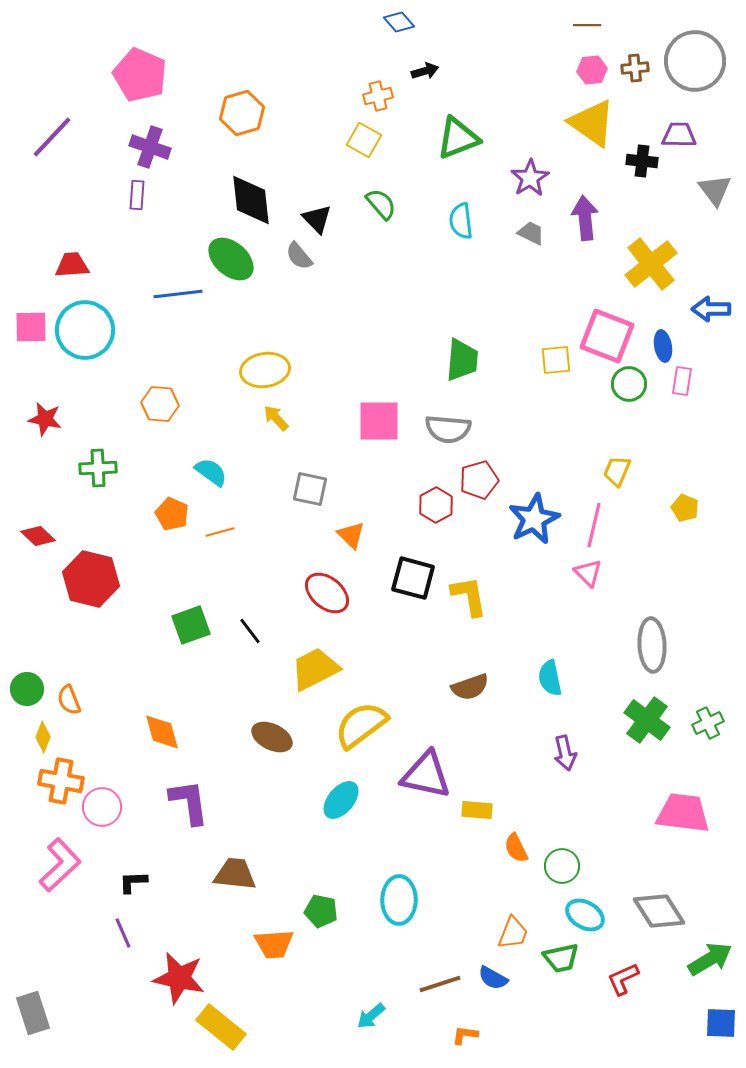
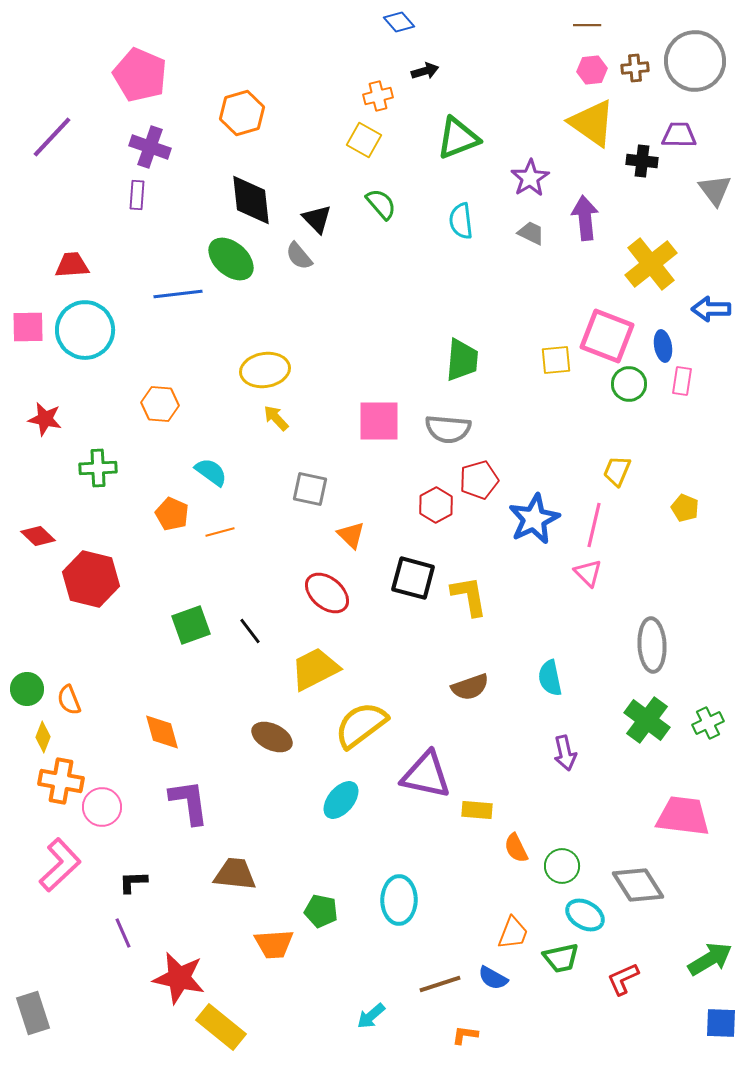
pink square at (31, 327): moved 3 px left
pink trapezoid at (683, 813): moved 3 px down
gray diamond at (659, 911): moved 21 px left, 26 px up
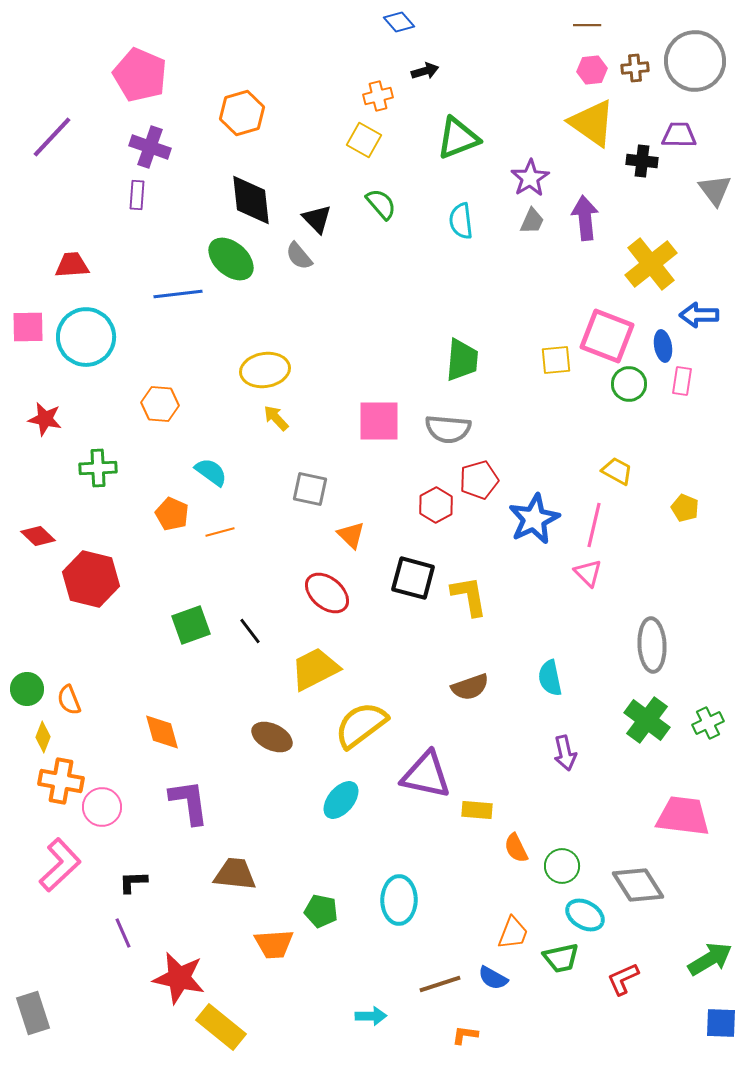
gray trapezoid at (531, 233): moved 1 px right, 12 px up; rotated 88 degrees clockwise
blue arrow at (711, 309): moved 12 px left, 6 px down
cyan circle at (85, 330): moved 1 px right, 7 px down
yellow trapezoid at (617, 471): rotated 96 degrees clockwise
cyan arrow at (371, 1016): rotated 140 degrees counterclockwise
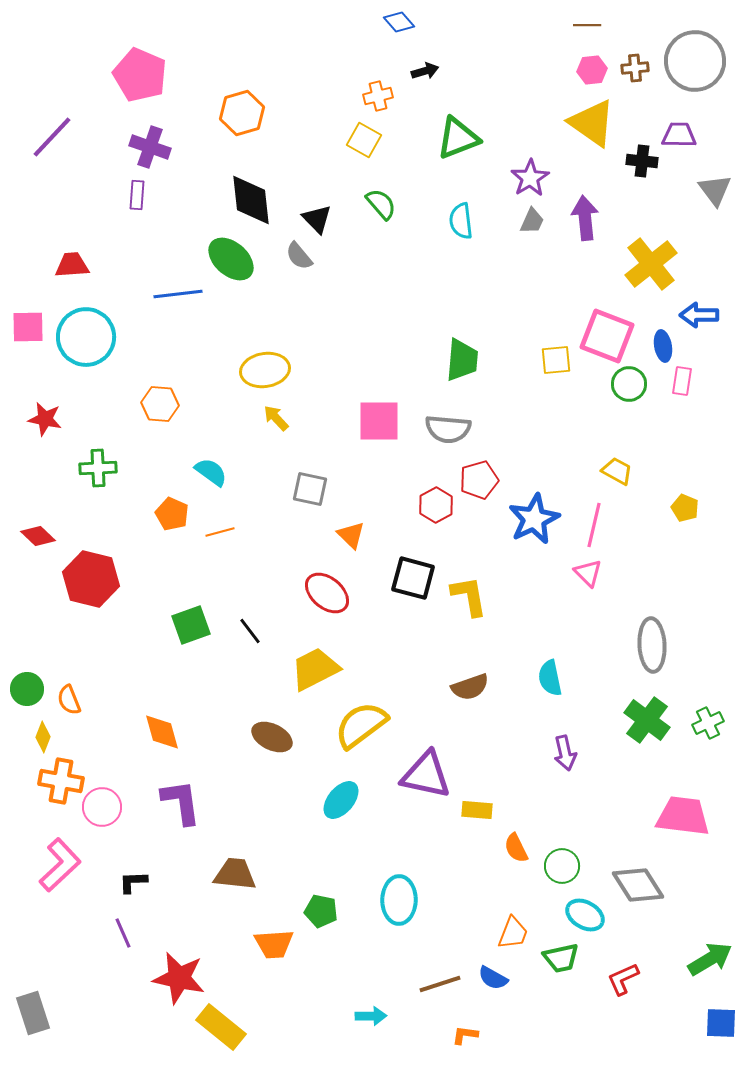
purple L-shape at (189, 802): moved 8 px left
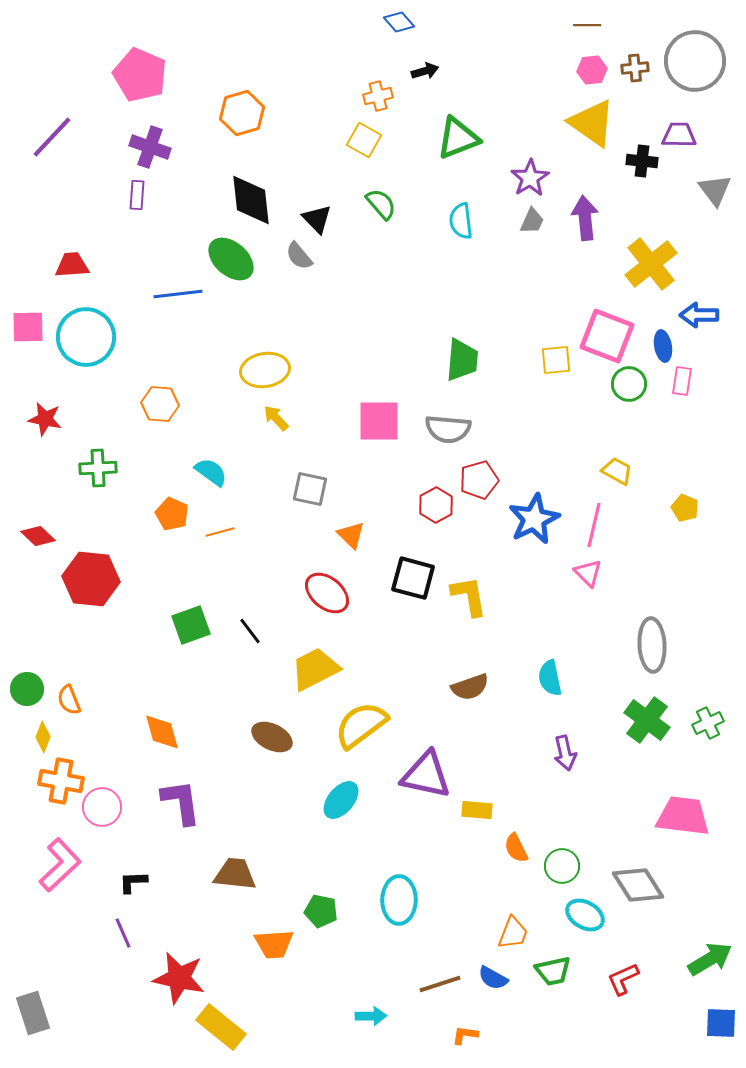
red hexagon at (91, 579): rotated 8 degrees counterclockwise
green trapezoid at (561, 958): moved 8 px left, 13 px down
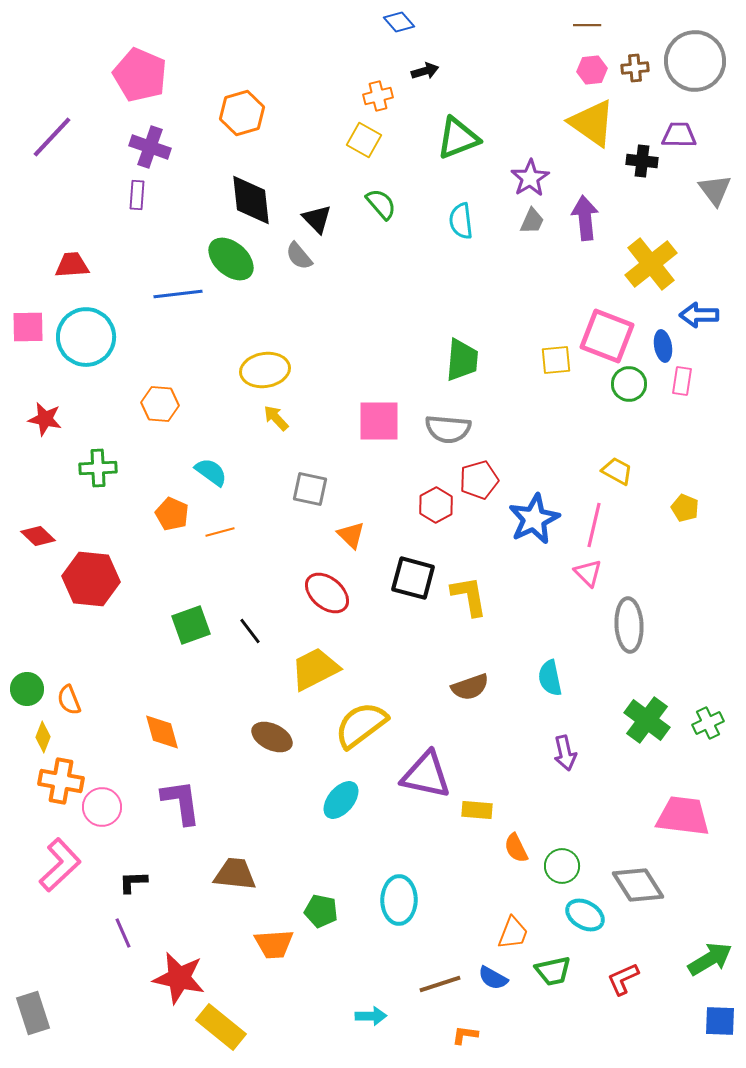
gray ellipse at (652, 645): moved 23 px left, 20 px up
blue square at (721, 1023): moved 1 px left, 2 px up
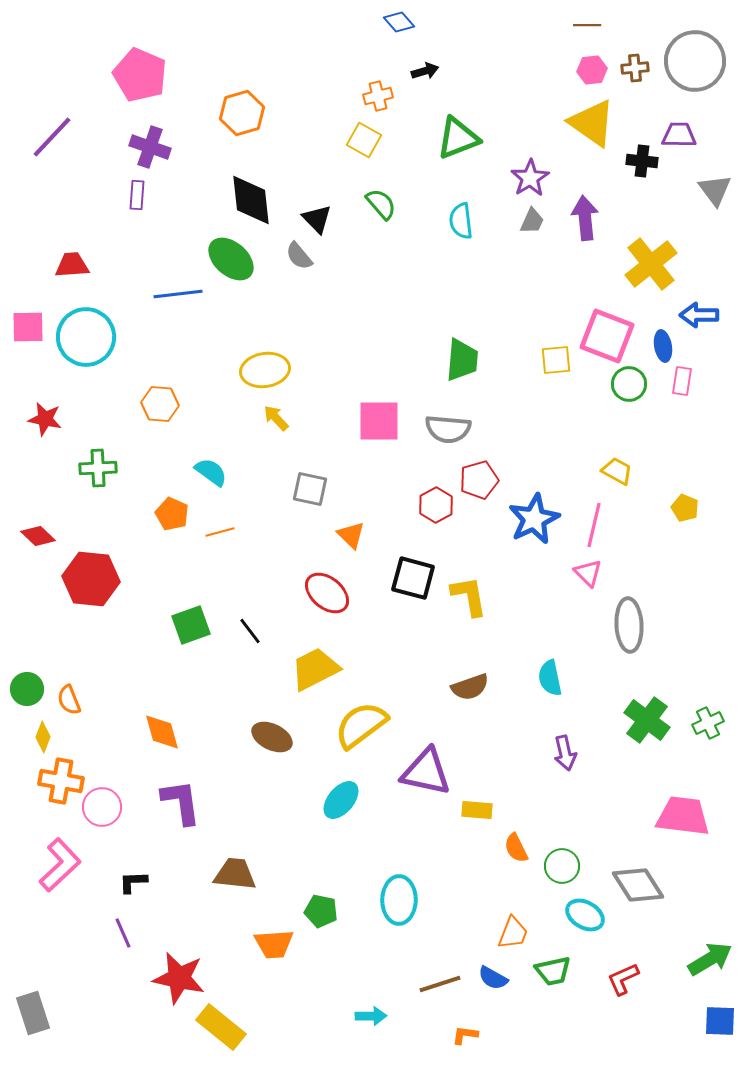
purple triangle at (426, 775): moved 3 px up
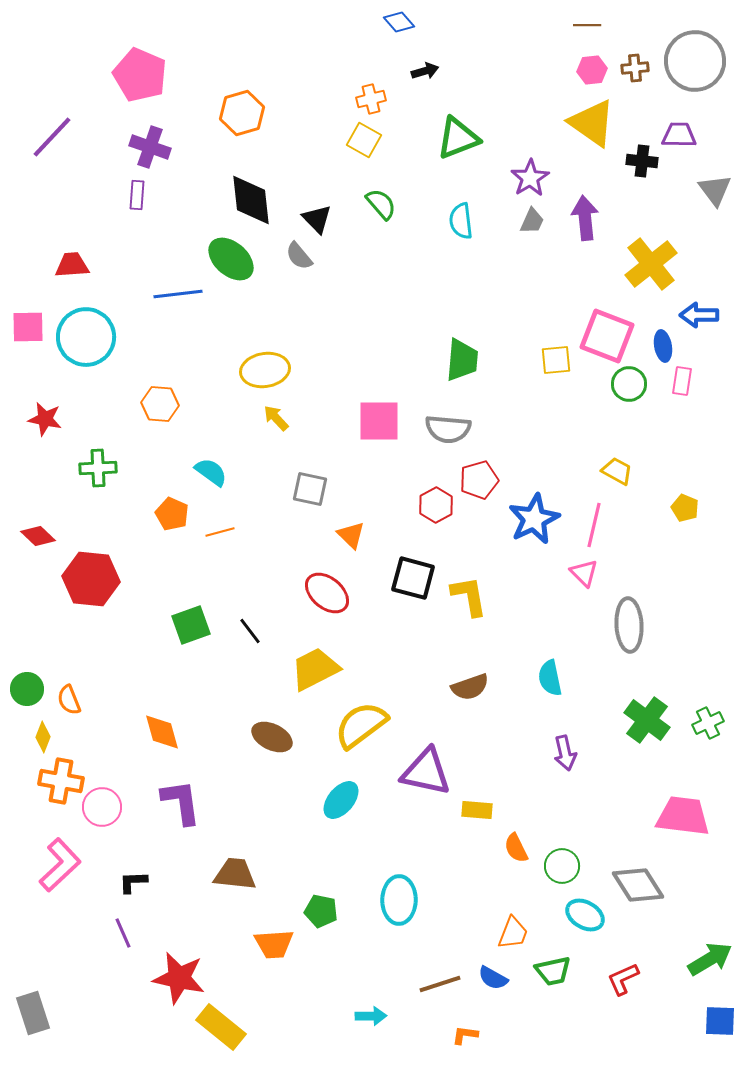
orange cross at (378, 96): moved 7 px left, 3 px down
pink triangle at (588, 573): moved 4 px left
